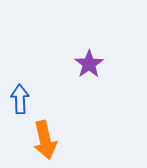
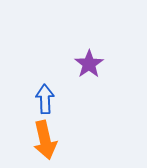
blue arrow: moved 25 px right
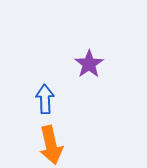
orange arrow: moved 6 px right, 5 px down
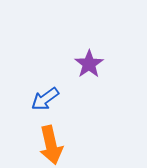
blue arrow: rotated 124 degrees counterclockwise
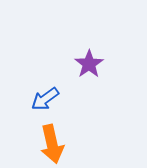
orange arrow: moved 1 px right, 1 px up
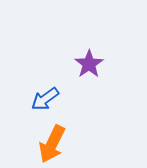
orange arrow: rotated 39 degrees clockwise
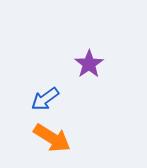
orange arrow: moved 6 px up; rotated 84 degrees counterclockwise
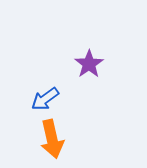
orange arrow: moved 1 px down; rotated 45 degrees clockwise
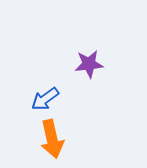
purple star: rotated 28 degrees clockwise
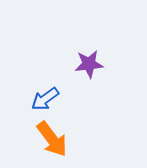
orange arrow: rotated 24 degrees counterclockwise
